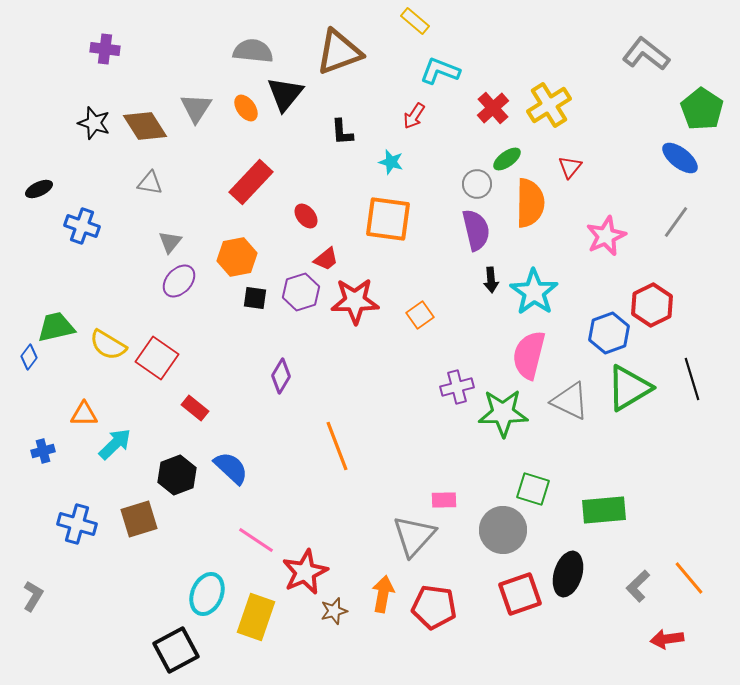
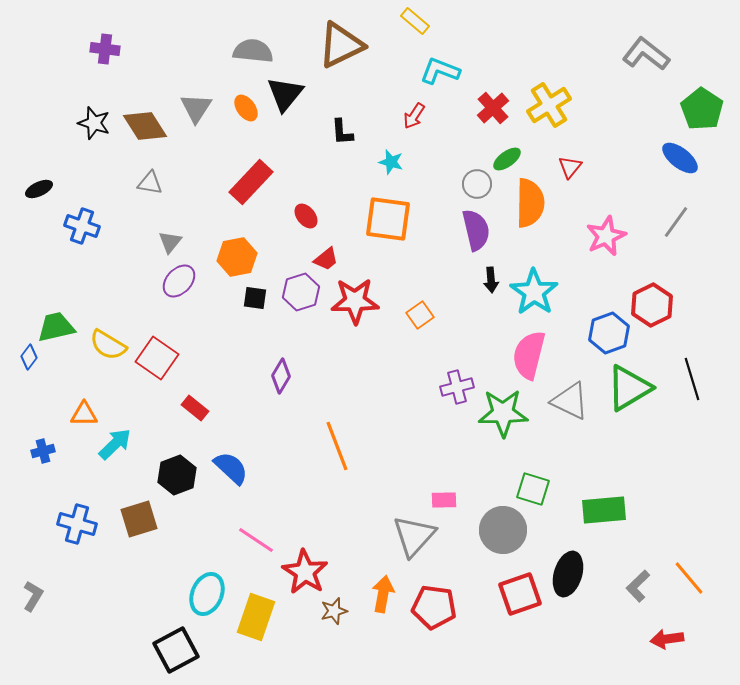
brown triangle at (339, 52): moved 2 px right, 7 px up; rotated 6 degrees counterclockwise
red star at (305, 572): rotated 15 degrees counterclockwise
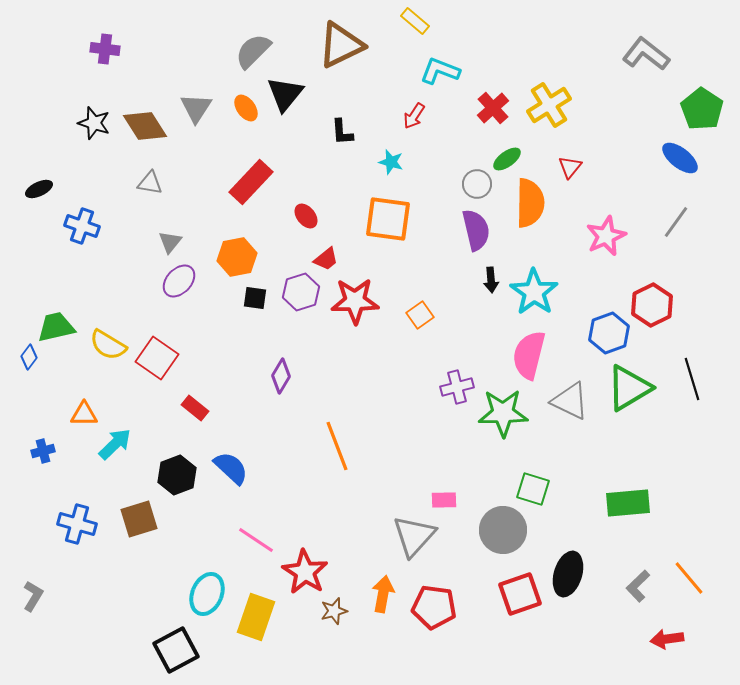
gray semicircle at (253, 51): rotated 51 degrees counterclockwise
green rectangle at (604, 510): moved 24 px right, 7 px up
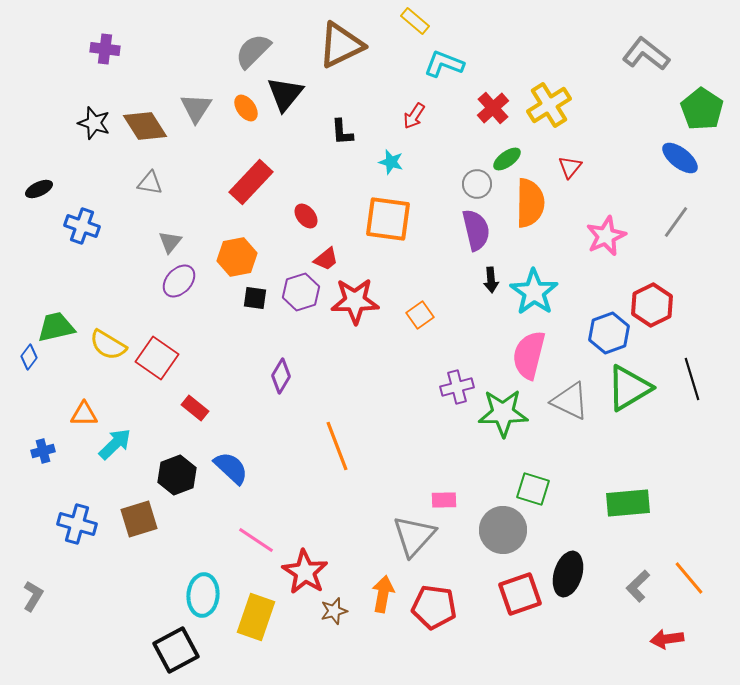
cyan L-shape at (440, 71): moved 4 px right, 7 px up
cyan ellipse at (207, 594): moved 4 px left, 1 px down; rotated 18 degrees counterclockwise
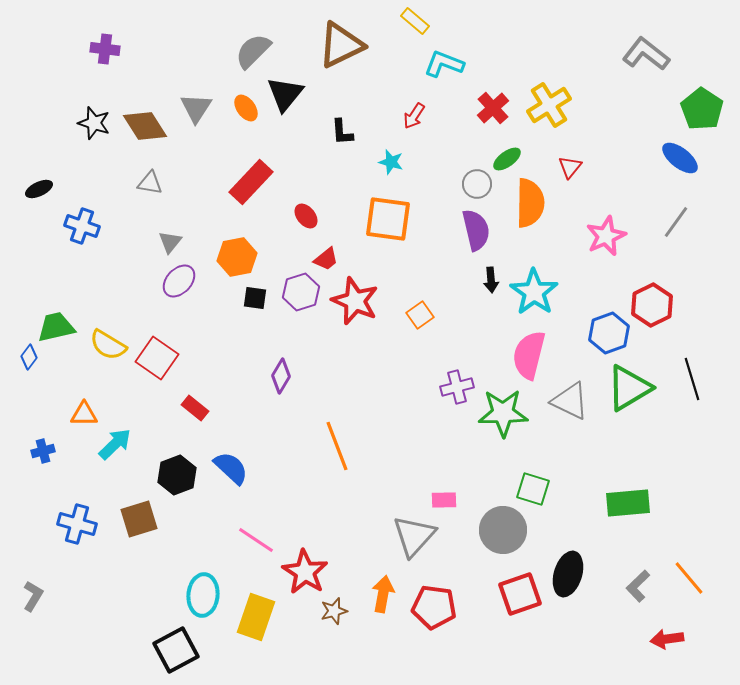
red star at (355, 301): rotated 24 degrees clockwise
